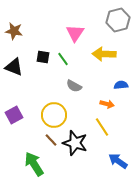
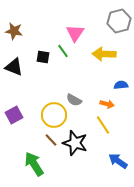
gray hexagon: moved 1 px right, 1 px down
green line: moved 8 px up
gray semicircle: moved 14 px down
yellow line: moved 1 px right, 2 px up
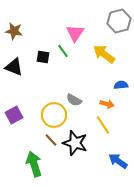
yellow arrow: rotated 35 degrees clockwise
green arrow: rotated 15 degrees clockwise
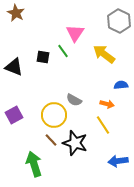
gray hexagon: rotated 20 degrees counterclockwise
brown star: moved 2 px right, 18 px up; rotated 18 degrees clockwise
blue arrow: rotated 42 degrees counterclockwise
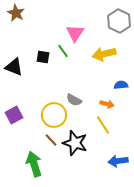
yellow arrow: rotated 50 degrees counterclockwise
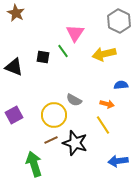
brown line: rotated 72 degrees counterclockwise
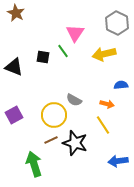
gray hexagon: moved 2 px left, 2 px down
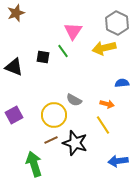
brown star: rotated 24 degrees clockwise
pink triangle: moved 2 px left, 2 px up
yellow arrow: moved 6 px up
blue semicircle: moved 1 px right, 2 px up
